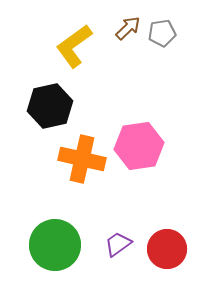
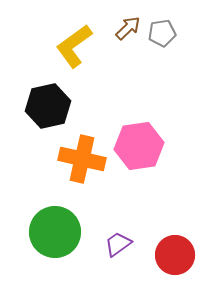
black hexagon: moved 2 px left
green circle: moved 13 px up
red circle: moved 8 px right, 6 px down
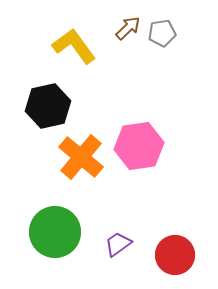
yellow L-shape: rotated 90 degrees clockwise
orange cross: moved 1 px left, 2 px up; rotated 27 degrees clockwise
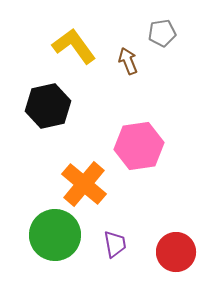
brown arrow: moved 33 px down; rotated 68 degrees counterclockwise
orange cross: moved 3 px right, 27 px down
green circle: moved 3 px down
purple trapezoid: moved 3 px left; rotated 116 degrees clockwise
red circle: moved 1 px right, 3 px up
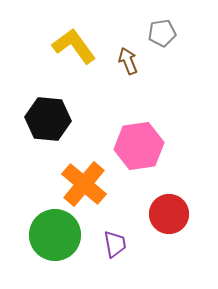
black hexagon: moved 13 px down; rotated 18 degrees clockwise
red circle: moved 7 px left, 38 px up
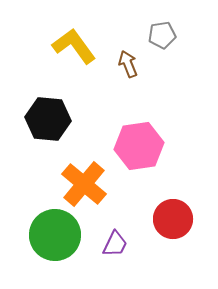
gray pentagon: moved 2 px down
brown arrow: moved 3 px down
red circle: moved 4 px right, 5 px down
purple trapezoid: rotated 36 degrees clockwise
